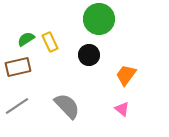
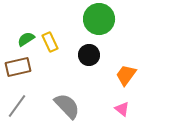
gray line: rotated 20 degrees counterclockwise
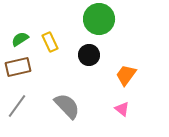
green semicircle: moved 6 px left
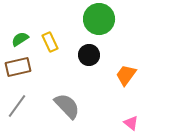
pink triangle: moved 9 px right, 14 px down
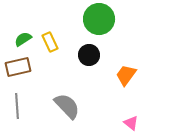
green semicircle: moved 3 px right
gray line: rotated 40 degrees counterclockwise
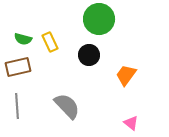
green semicircle: rotated 132 degrees counterclockwise
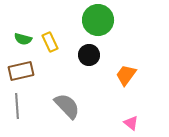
green circle: moved 1 px left, 1 px down
brown rectangle: moved 3 px right, 4 px down
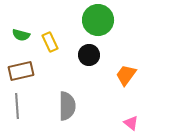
green semicircle: moved 2 px left, 4 px up
gray semicircle: rotated 44 degrees clockwise
